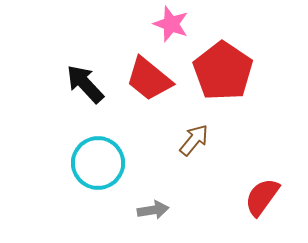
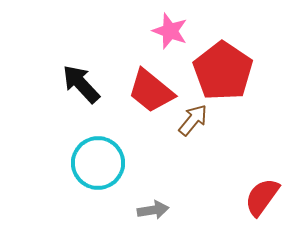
pink star: moved 1 px left, 7 px down
red trapezoid: moved 2 px right, 12 px down
black arrow: moved 4 px left
brown arrow: moved 1 px left, 20 px up
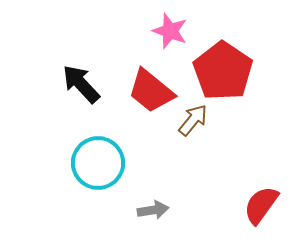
red semicircle: moved 1 px left, 8 px down
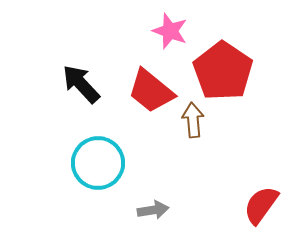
brown arrow: rotated 44 degrees counterclockwise
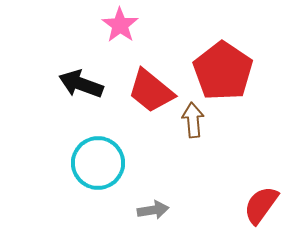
pink star: moved 50 px left, 6 px up; rotated 15 degrees clockwise
black arrow: rotated 27 degrees counterclockwise
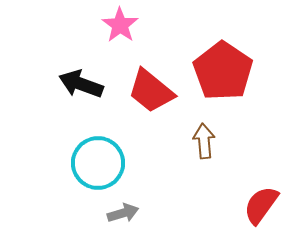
brown arrow: moved 11 px right, 21 px down
gray arrow: moved 30 px left, 3 px down; rotated 8 degrees counterclockwise
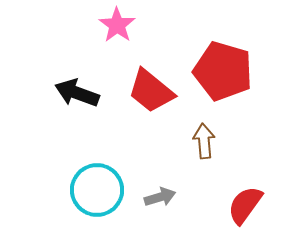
pink star: moved 3 px left
red pentagon: rotated 18 degrees counterclockwise
black arrow: moved 4 px left, 9 px down
cyan circle: moved 1 px left, 27 px down
red semicircle: moved 16 px left
gray arrow: moved 37 px right, 16 px up
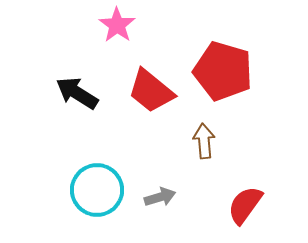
black arrow: rotated 12 degrees clockwise
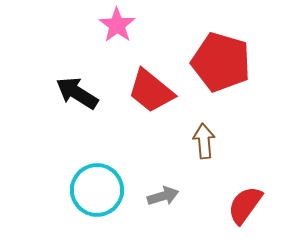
red pentagon: moved 2 px left, 9 px up
gray arrow: moved 3 px right, 1 px up
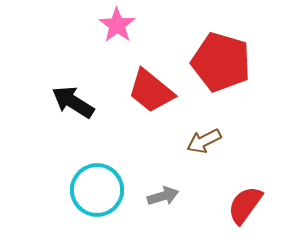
black arrow: moved 4 px left, 9 px down
brown arrow: rotated 112 degrees counterclockwise
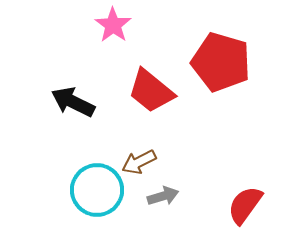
pink star: moved 4 px left
black arrow: rotated 6 degrees counterclockwise
brown arrow: moved 65 px left, 21 px down
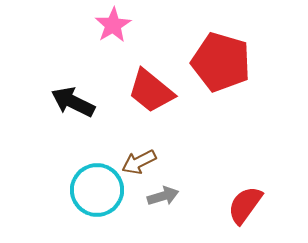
pink star: rotated 6 degrees clockwise
